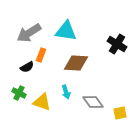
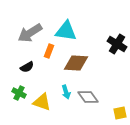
gray arrow: moved 1 px right
orange rectangle: moved 8 px right, 4 px up
gray diamond: moved 5 px left, 5 px up
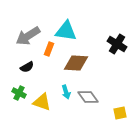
gray arrow: moved 2 px left, 3 px down
orange rectangle: moved 2 px up
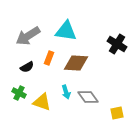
orange rectangle: moved 9 px down
yellow square: moved 3 px left
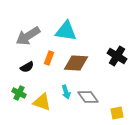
black cross: moved 12 px down
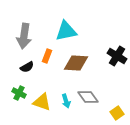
cyan triangle: rotated 20 degrees counterclockwise
gray arrow: moved 4 px left; rotated 50 degrees counterclockwise
orange rectangle: moved 2 px left, 2 px up
cyan arrow: moved 9 px down
yellow square: rotated 24 degrees counterclockwise
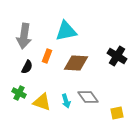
black semicircle: rotated 32 degrees counterclockwise
yellow square: rotated 24 degrees clockwise
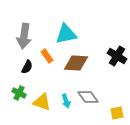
cyan triangle: moved 3 px down
orange rectangle: rotated 56 degrees counterclockwise
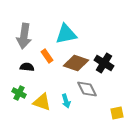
black cross: moved 13 px left, 7 px down
brown diamond: rotated 15 degrees clockwise
black semicircle: rotated 112 degrees counterclockwise
gray diamond: moved 1 px left, 8 px up; rotated 10 degrees clockwise
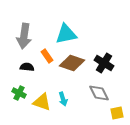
brown diamond: moved 4 px left
gray diamond: moved 12 px right, 4 px down
cyan arrow: moved 3 px left, 2 px up
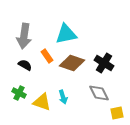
black semicircle: moved 2 px left, 2 px up; rotated 24 degrees clockwise
cyan arrow: moved 2 px up
